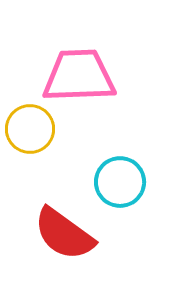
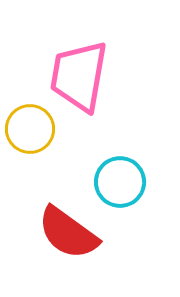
pink trapezoid: rotated 78 degrees counterclockwise
red semicircle: moved 4 px right, 1 px up
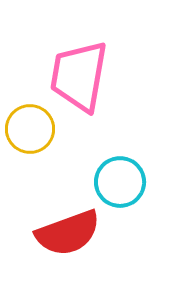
red semicircle: rotated 56 degrees counterclockwise
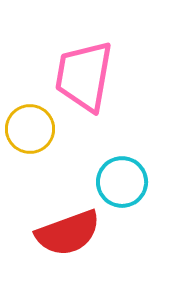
pink trapezoid: moved 5 px right
cyan circle: moved 2 px right
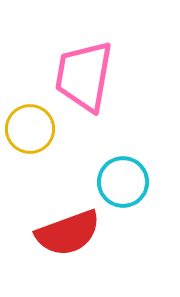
cyan circle: moved 1 px right
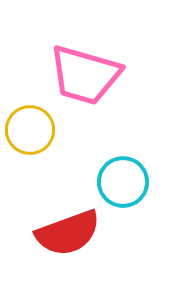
pink trapezoid: moved 1 px right, 1 px up; rotated 84 degrees counterclockwise
yellow circle: moved 1 px down
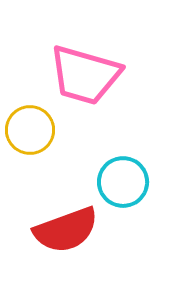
red semicircle: moved 2 px left, 3 px up
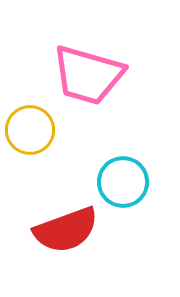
pink trapezoid: moved 3 px right
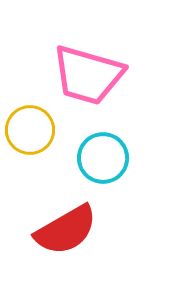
cyan circle: moved 20 px left, 24 px up
red semicircle: rotated 10 degrees counterclockwise
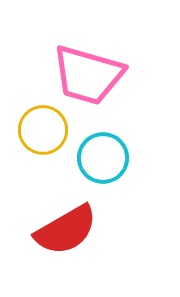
yellow circle: moved 13 px right
